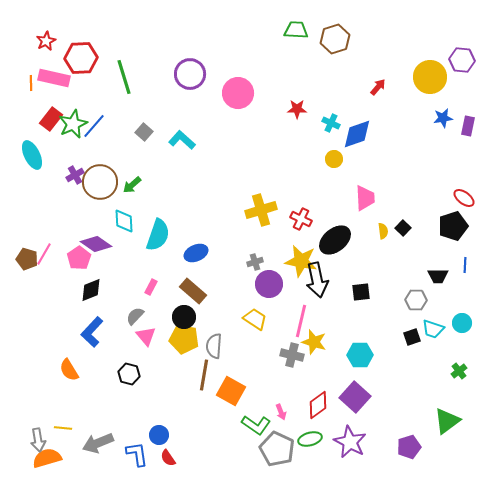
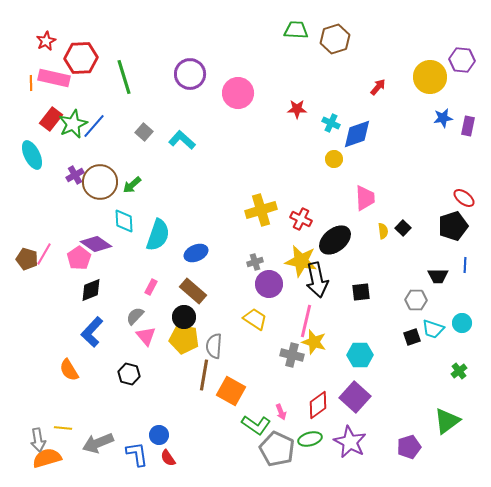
pink line at (301, 321): moved 5 px right
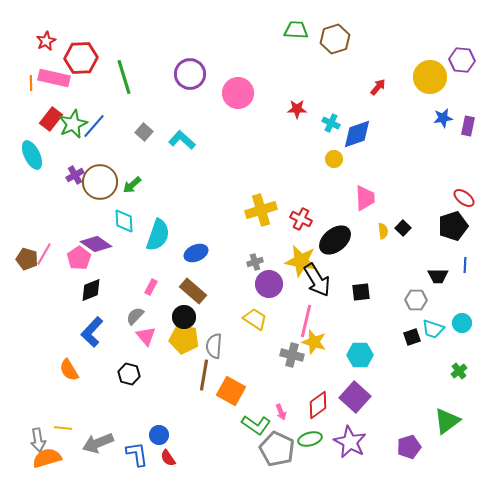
black arrow at (317, 280): rotated 20 degrees counterclockwise
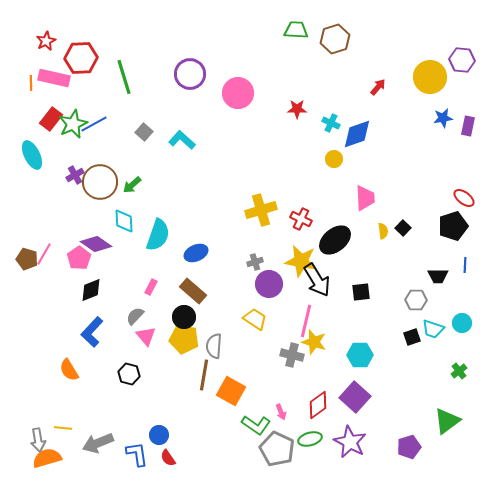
blue line at (94, 126): moved 2 px up; rotated 20 degrees clockwise
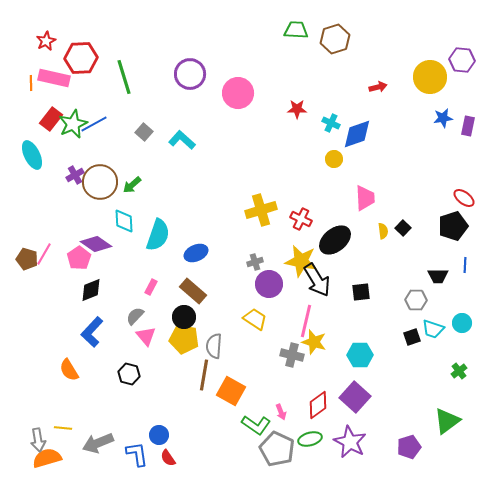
red arrow at (378, 87): rotated 36 degrees clockwise
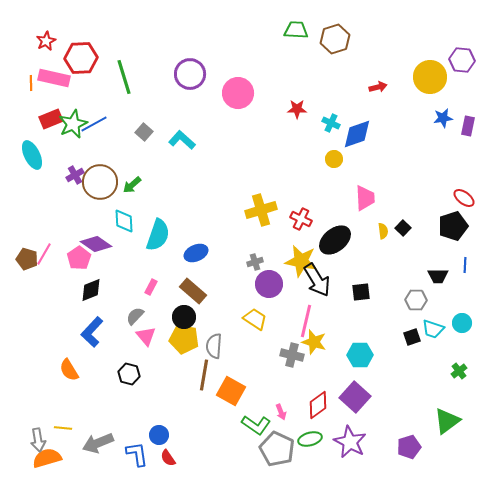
red rectangle at (51, 119): rotated 30 degrees clockwise
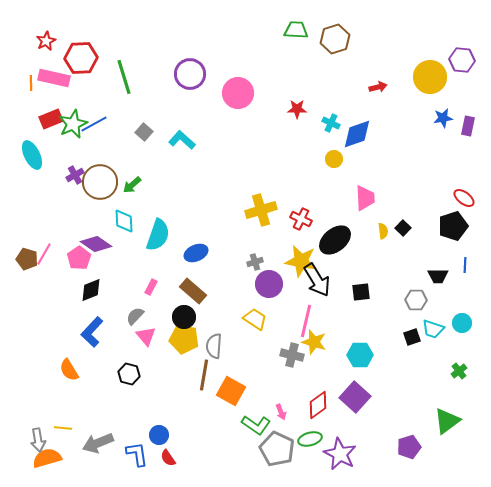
purple star at (350, 442): moved 10 px left, 12 px down
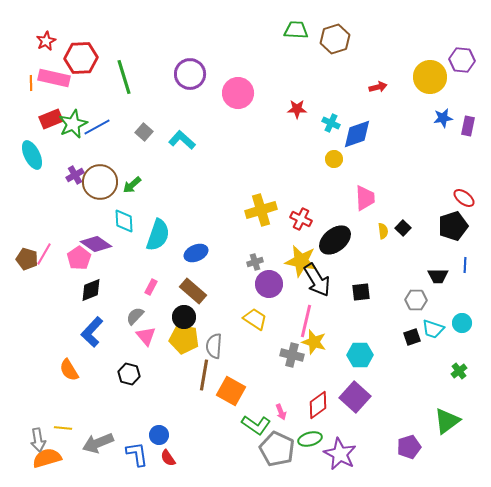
blue line at (94, 124): moved 3 px right, 3 px down
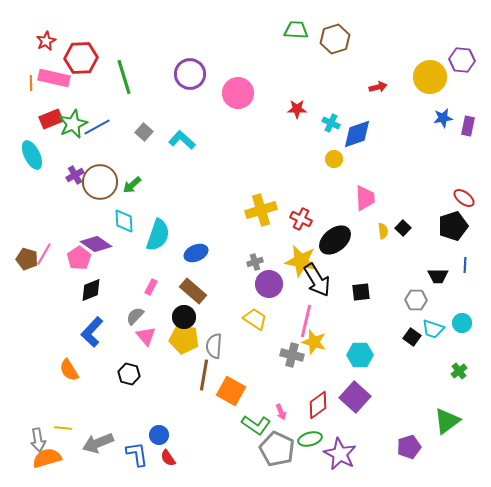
black square at (412, 337): rotated 36 degrees counterclockwise
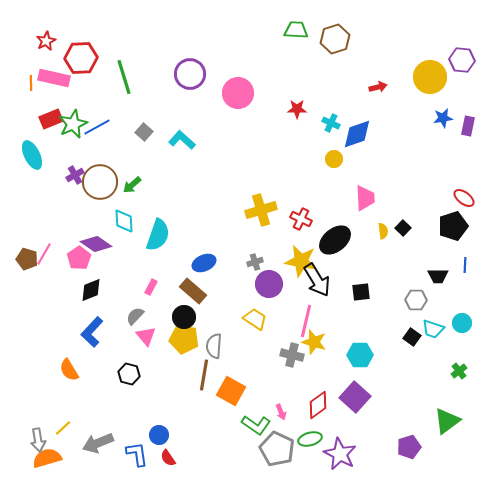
blue ellipse at (196, 253): moved 8 px right, 10 px down
yellow line at (63, 428): rotated 48 degrees counterclockwise
